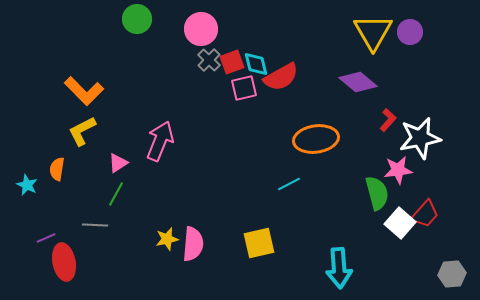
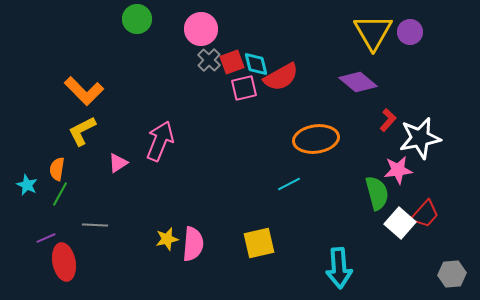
green line: moved 56 px left
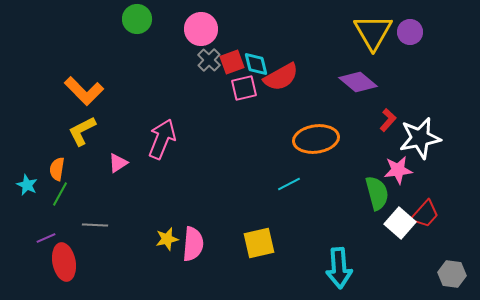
pink arrow: moved 2 px right, 2 px up
gray hexagon: rotated 12 degrees clockwise
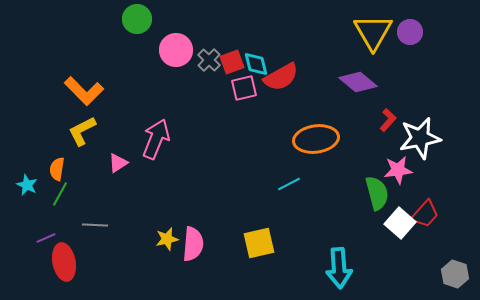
pink circle: moved 25 px left, 21 px down
pink arrow: moved 6 px left
gray hexagon: moved 3 px right; rotated 12 degrees clockwise
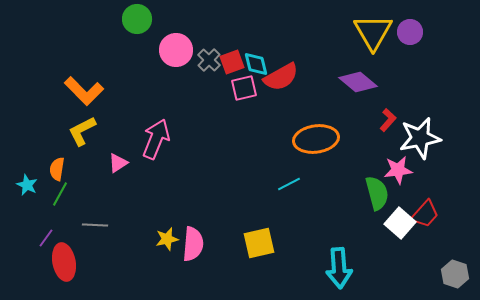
purple line: rotated 30 degrees counterclockwise
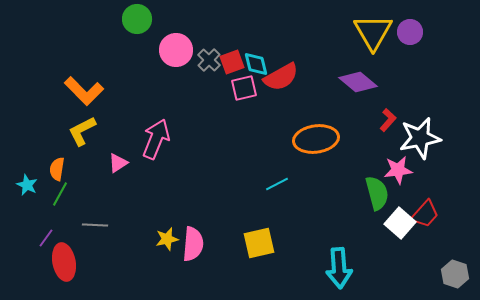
cyan line: moved 12 px left
